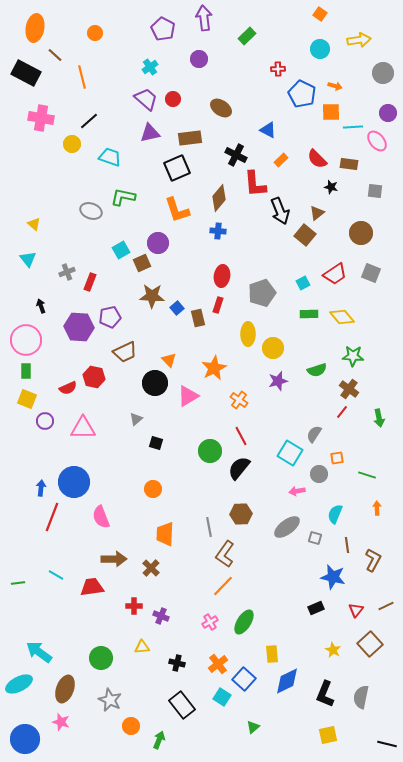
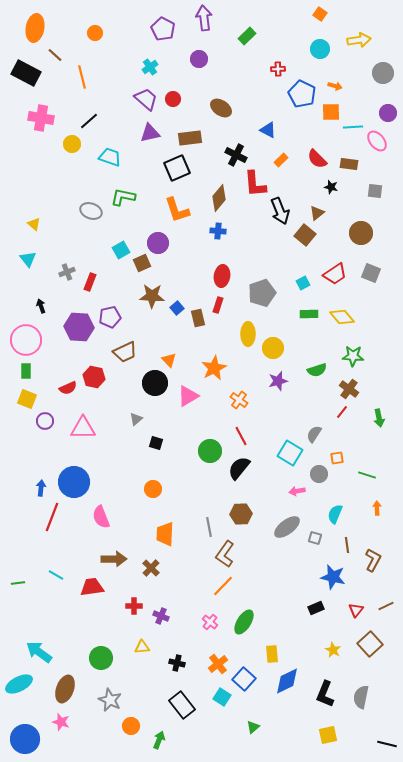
pink cross at (210, 622): rotated 21 degrees counterclockwise
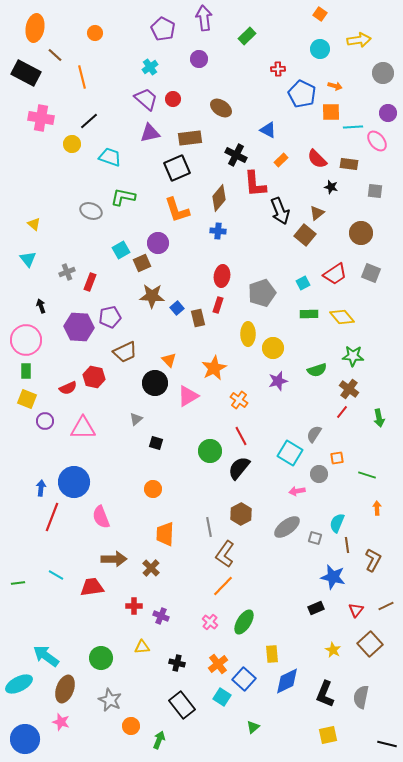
brown hexagon at (241, 514): rotated 25 degrees counterclockwise
cyan semicircle at (335, 514): moved 2 px right, 9 px down
cyan arrow at (39, 652): moved 7 px right, 4 px down
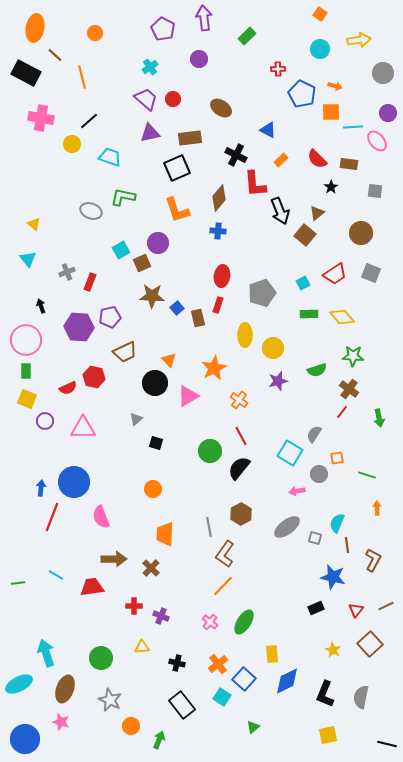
black star at (331, 187): rotated 24 degrees clockwise
yellow ellipse at (248, 334): moved 3 px left, 1 px down
cyan arrow at (46, 656): moved 3 px up; rotated 36 degrees clockwise
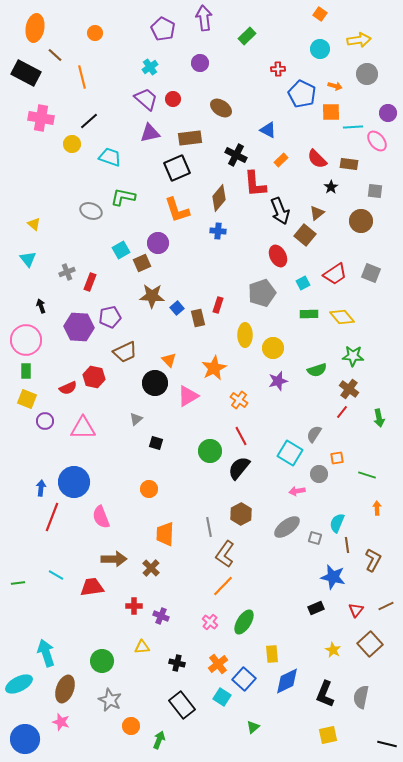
purple circle at (199, 59): moved 1 px right, 4 px down
gray circle at (383, 73): moved 16 px left, 1 px down
brown circle at (361, 233): moved 12 px up
red ellipse at (222, 276): moved 56 px right, 20 px up; rotated 35 degrees counterclockwise
orange circle at (153, 489): moved 4 px left
green circle at (101, 658): moved 1 px right, 3 px down
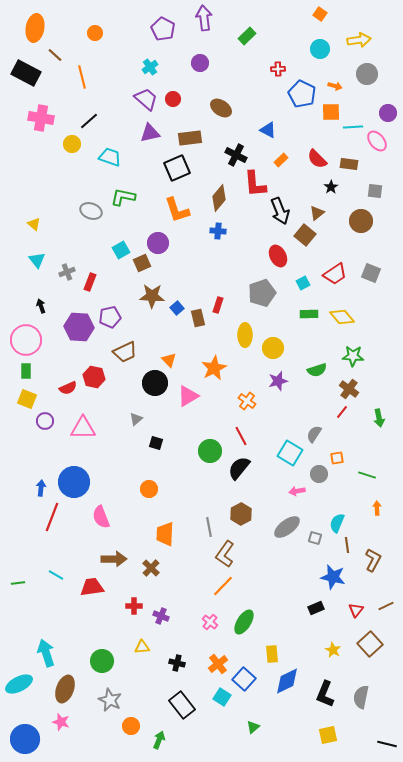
cyan triangle at (28, 259): moved 9 px right, 1 px down
orange cross at (239, 400): moved 8 px right, 1 px down
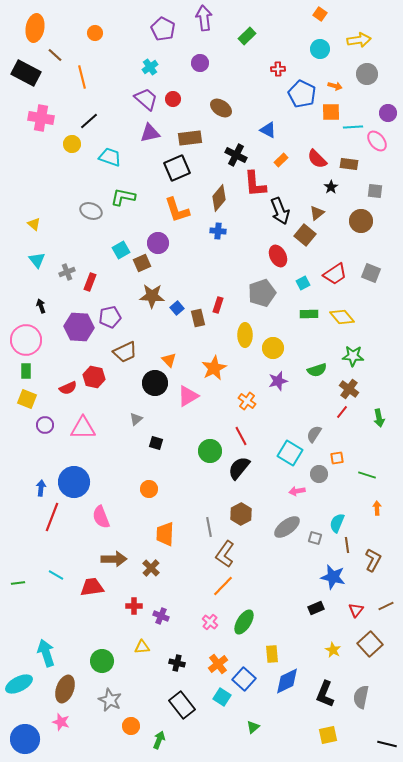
purple circle at (45, 421): moved 4 px down
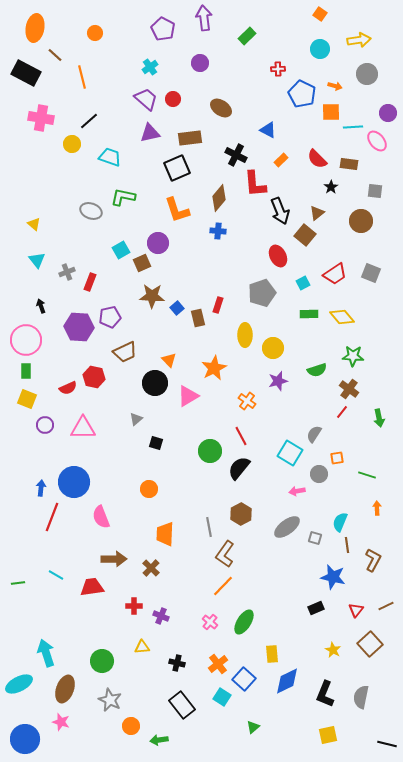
cyan semicircle at (337, 523): moved 3 px right, 1 px up
green arrow at (159, 740): rotated 120 degrees counterclockwise
